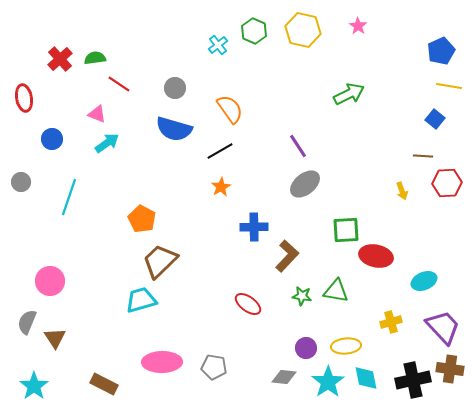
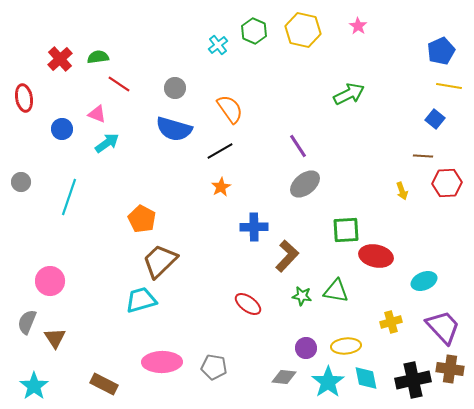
green semicircle at (95, 58): moved 3 px right, 1 px up
blue circle at (52, 139): moved 10 px right, 10 px up
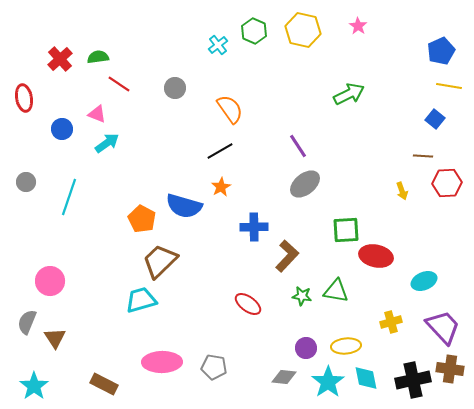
blue semicircle at (174, 129): moved 10 px right, 77 px down
gray circle at (21, 182): moved 5 px right
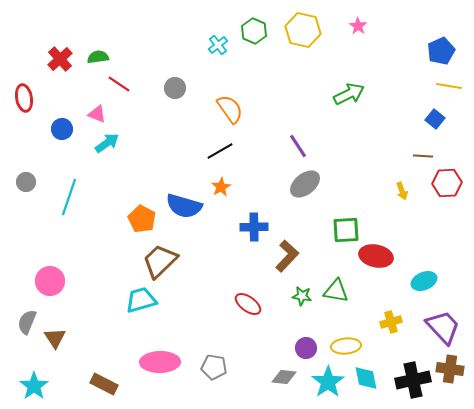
pink ellipse at (162, 362): moved 2 px left
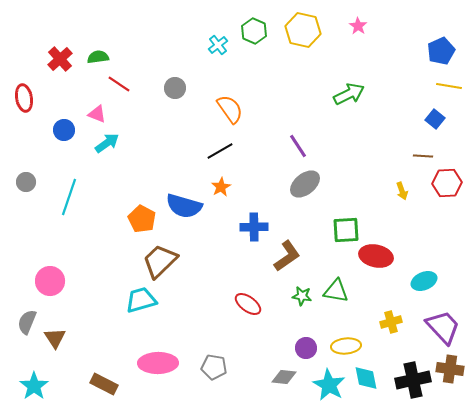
blue circle at (62, 129): moved 2 px right, 1 px down
brown L-shape at (287, 256): rotated 12 degrees clockwise
pink ellipse at (160, 362): moved 2 px left, 1 px down
cyan star at (328, 382): moved 1 px right, 3 px down; rotated 8 degrees counterclockwise
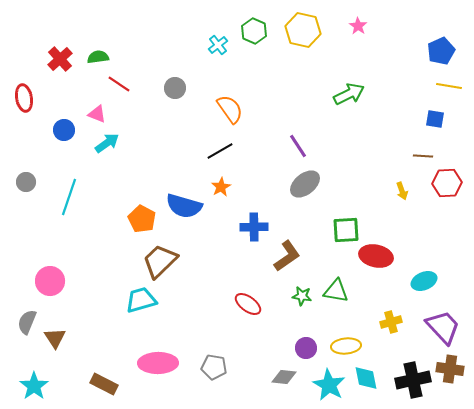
blue square at (435, 119): rotated 30 degrees counterclockwise
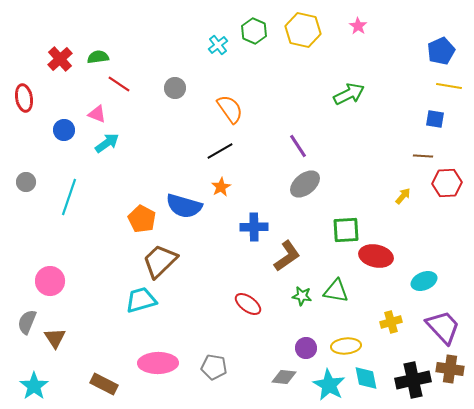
yellow arrow at (402, 191): moved 1 px right, 5 px down; rotated 120 degrees counterclockwise
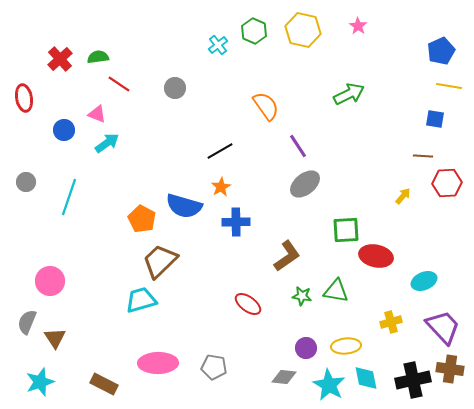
orange semicircle at (230, 109): moved 36 px right, 3 px up
blue cross at (254, 227): moved 18 px left, 5 px up
cyan star at (34, 386): moved 6 px right, 4 px up; rotated 16 degrees clockwise
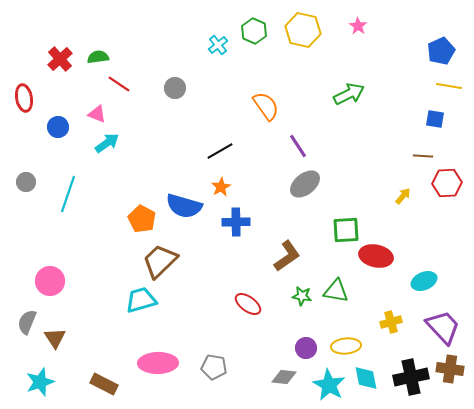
blue circle at (64, 130): moved 6 px left, 3 px up
cyan line at (69, 197): moved 1 px left, 3 px up
black cross at (413, 380): moved 2 px left, 3 px up
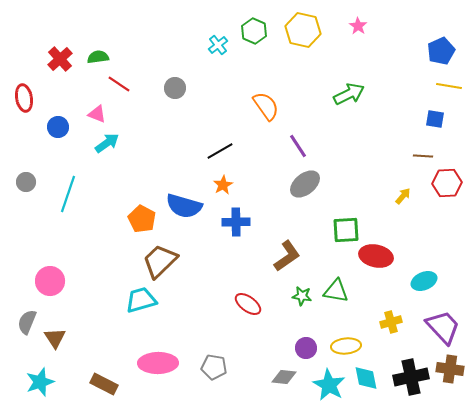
orange star at (221, 187): moved 2 px right, 2 px up
